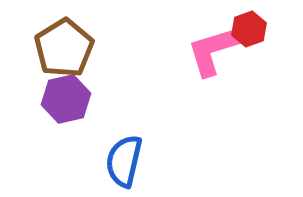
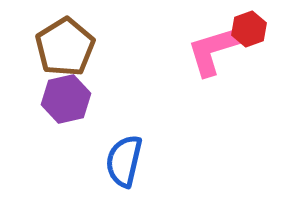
brown pentagon: moved 1 px right, 1 px up
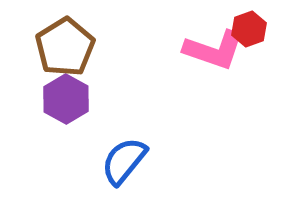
pink L-shape: rotated 144 degrees counterclockwise
purple hexagon: rotated 18 degrees counterclockwise
blue semicircle: rotated 26 degrees clockwise
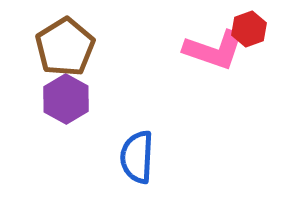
blue semicircle: moved 13 px right, 4 px up; rotated 36 degrees counterclockwise
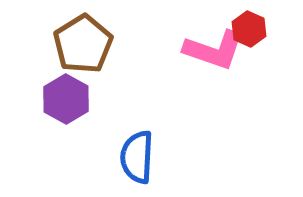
red hexagon: rotated 16 degrees counterclockwise
brown pentagon: moved 18 px right, 3 px up
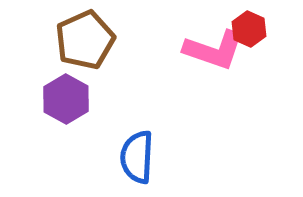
brown pentagon: moved 2 px right, 4 px up; rotated 8 degrees clockwise
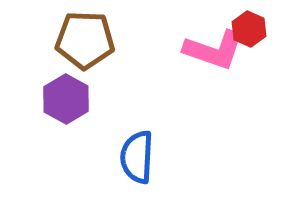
brown pentagon: rotated 26 degrees clockwise
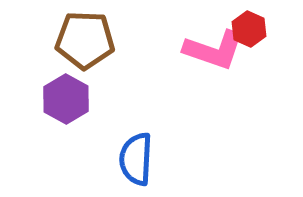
blue semicircle: moved 1 px left, 2 px down
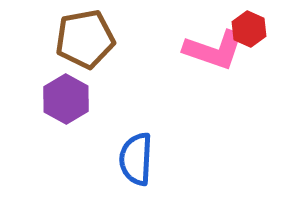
brown pentagon: moved 1 px up; rotated 12 degrees counterclockwise
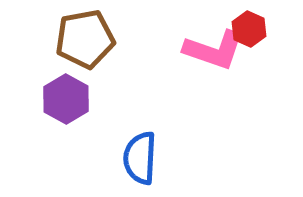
blue semicircle: moved 4 px right, 1 px up
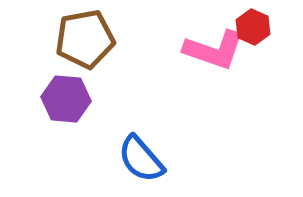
red hexagon: moved 4 px right, 2 px up
purple hexagon: rotated 24 degrees counterclockwise
blue semicircle: moved 1 px right, 1 px down; rotated 44 degrees counterclockwise
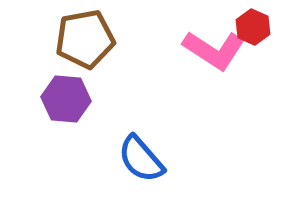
pink L-shape: rotated 14 degrees clockwise
